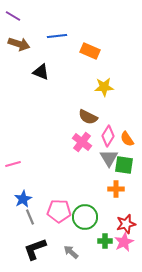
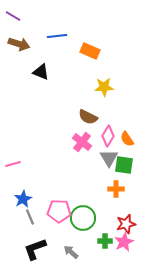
green circle: moved 2 px left, 1 px down
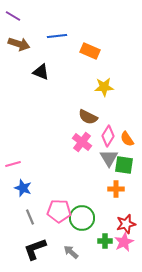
blue star: moved 11 px up; rotated 24 degrees counterclockwise
green circle: moved 1 px left
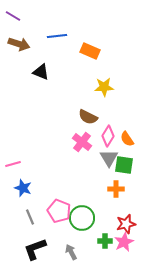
pink pentagon: rotated 20 degrees clockwise
gray arrow: rotated 21 degrees clockwise
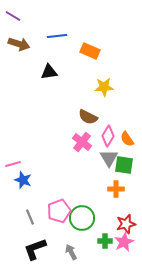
black triangle: moved 8 px right; rotated 30 degrees counterclockwise
blue star: moved 8 px up
pink pentagon: rotated 30 degrees clockwise
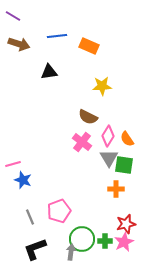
orange rectangle: moved 1 px left, 5 px up
yellow star: moved 2 px left, 1 px up
green circle: moved 21 px down
gray arrow: rotated 35 degrees clockwise
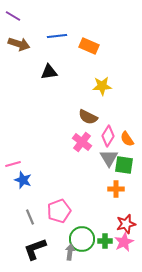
gray arrow: moved 1 px left
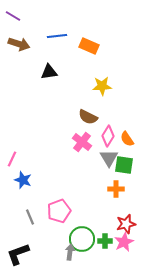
pink line: moved 1 px left, 5 px up; rotated 49 degrees counterclockwise
black L-shape: moved 17 px left, 5 px down
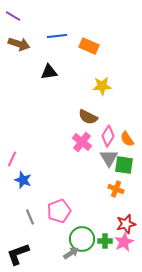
orange cross: rotated 21 degrees clockwise
gray arrow: moved 1 px right, 1 px down; rotated 49 degrees clockwise
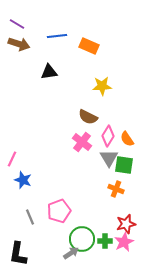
purple line: moved 4 px right, 8 px down
black L-shape: rotated 60 degrees counterclockwise
